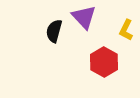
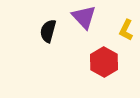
black semicircle: moved 6 px left
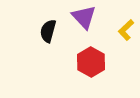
yellow L-shape: rotated 20 degrees clockwise
red hexagon: moved 13 px left
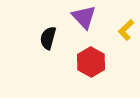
black semicircle: moved 7 px down
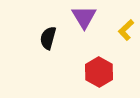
purple triangle: rotated 12 degrees clockwise
red hexagon: moved 8 px right, 10 px down
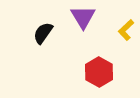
purple triangle: moved 1 px left
black semicircle: moved 5 px left, 5 px up; rotated 20 degrees clockwise
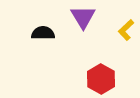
black semicircle: rotated 55 degrees clockwise
red hexagon: moved 2 px right, 7 px down
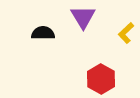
yellow L-shape: moved 3 px down
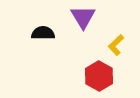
yellow L-shape: moved 10 px left, 12 px down
red hexagon: moved 2 px left, 3 px up
